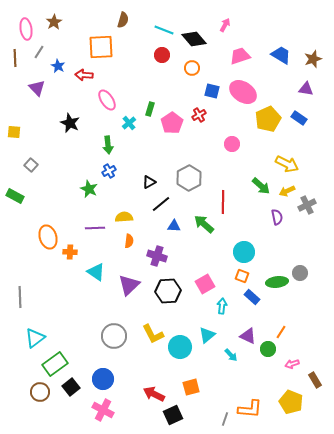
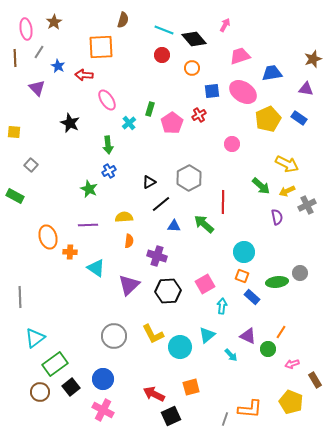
blue trapezoid at (281, 55): moved 9 px left, 18 px down; rotated 40 degrees counterclockwise
blue square at (212, 91): rotated 21 degrees counterclockwise
purple line at (95, 228): moved 7 px left, 3 px up
cyan triangle at (96, 272): moved 4 px up
black square at (173, 415): moved 2 px left, 1 px down
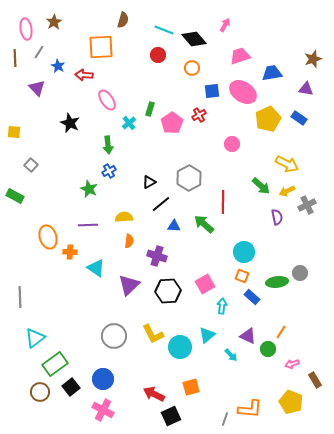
red circle at (162, 55): moved 4 px left
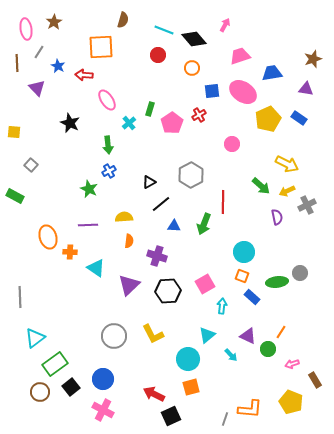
brown line at (15, 58): moved 2 px right, 5 px down
gray hexagon at (189, 178): moved 2 px right, 3 px up
green arrow at (204, 224): rotated 110 degrees counterclockwise
cyan circle at (180, 347): moved 8 px right, 12 px down
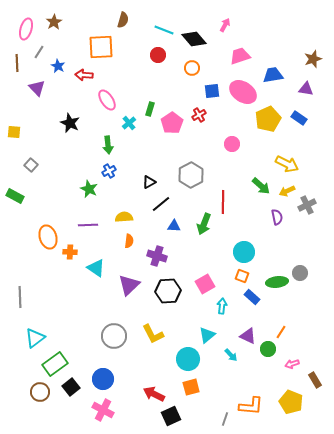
pink ellipse at (26, 29): rotated 25 degrees clockwise
blue trapezoid at (272, 73): moved 1 px right, 2 px down
orange L-shape at (250, 409): moved 1 px right, 3 px up
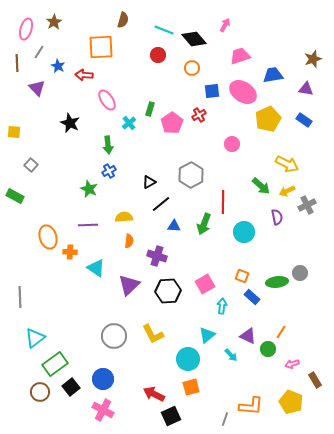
blue rectangle at (299, 118): moved 5 px right, 2 px down
cyan circle at (244, 252): moved 20 px up
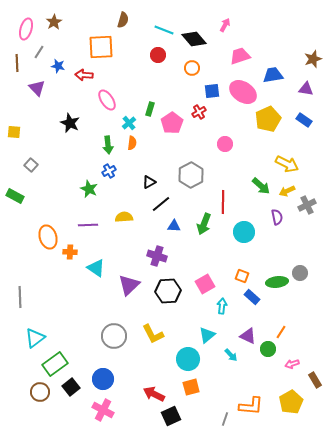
blue star at (58, 66): rotated 16 degrees counterclockwise
red cross at (199, 115): moved 3 px up
pink circle at (232, 144): moved 7 px left
orange semicircle at (129, 241): moved 3 px right, 98 px up
yellow pentagon at (291, 402): rotated 20 degrees clockwise
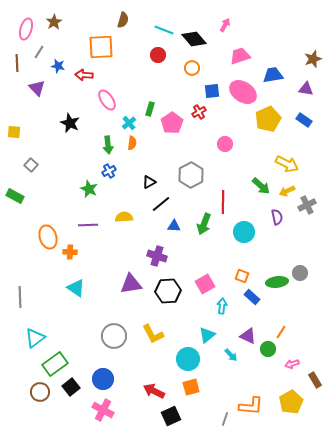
cyan triangle at (96, 268): moved 20 px left, 20 px down
purple triangle at (129, 285): moved 2 px right, 1 px up; rotated 35 degrees clockwise
red arrow at (154, 394): moved 3 px up
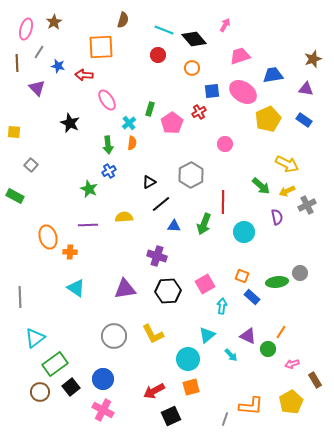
purple triangle at (131, 284): moved 6 px left, 5 px down
red arrow at (154, 391): rotated 55 degrees counterclockwise
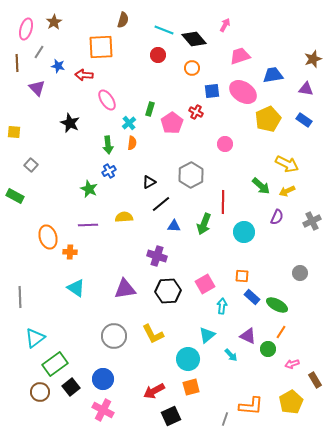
red cross at (199, 112): moved 3 px left; rotated 32 degrees counterclockwise
gray cross at (307, 205): moved 5 px right, 16 px down
purple semicircle at (277, 217): rotated 35 degrees clockwise
orange square at (242, 276): rotated 16 degrees counterclockwise
green ellipse at (277, 282): moved 23 px down; rotated 35 degrees clockwise
